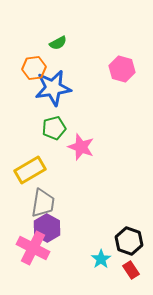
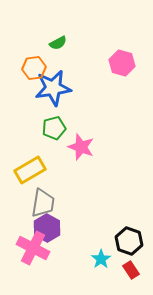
pink hexagon: moved 6 px up
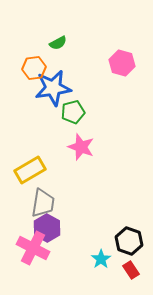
green pentagon: moved 19 px right, 16 px up
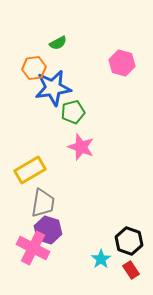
purple hexagon: moved 1 px right, 2 px down; rotated 12 degrees counterclockwise
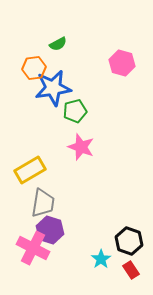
green semicircle: moved 1 px down
green pentagon: moved 2 px right, 1 px up
purple hexagon: moved 2 px right
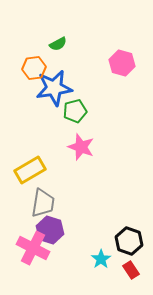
blue star: moved 1 px right
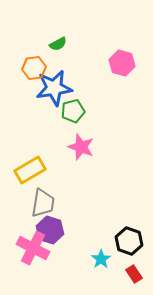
green pentagon: moved 2 px left
red rectangle: moved 3 px right, 4 px down
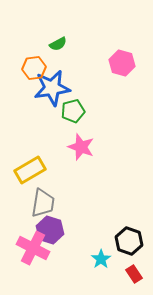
blue star: moved 2 px left
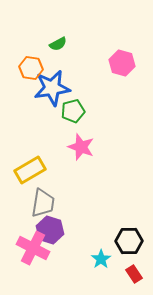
orange hexagon: moved 3 px left; rotated 15 degrees clockwise
black hexagon: rotated 20 degrees counterclockwise
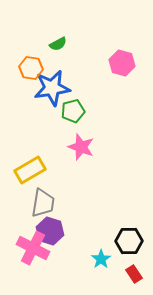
purple hexagon: moved 1 px down
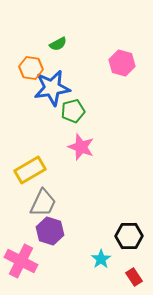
gray trapezoid: rotated 16 degrees clockwise
black hexagon: moved 5 px up
pink cross: moved 12 px left, 13 px down
red rectangle: moved 3 px down
